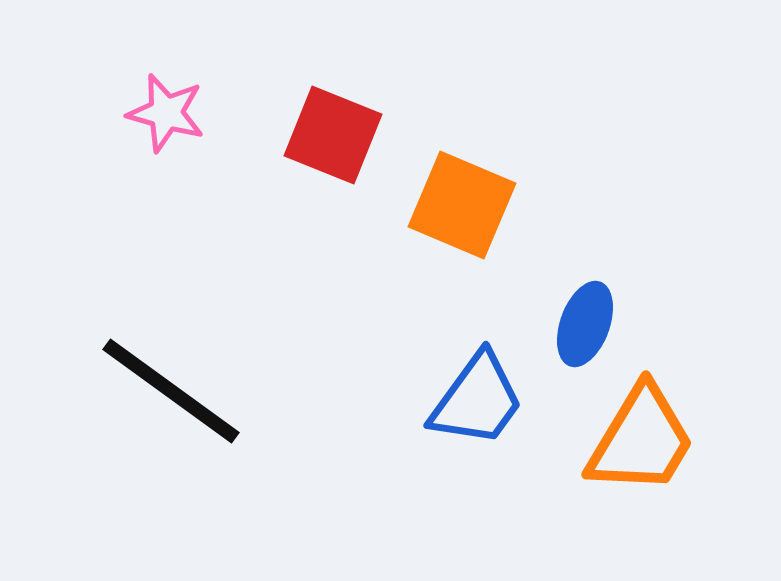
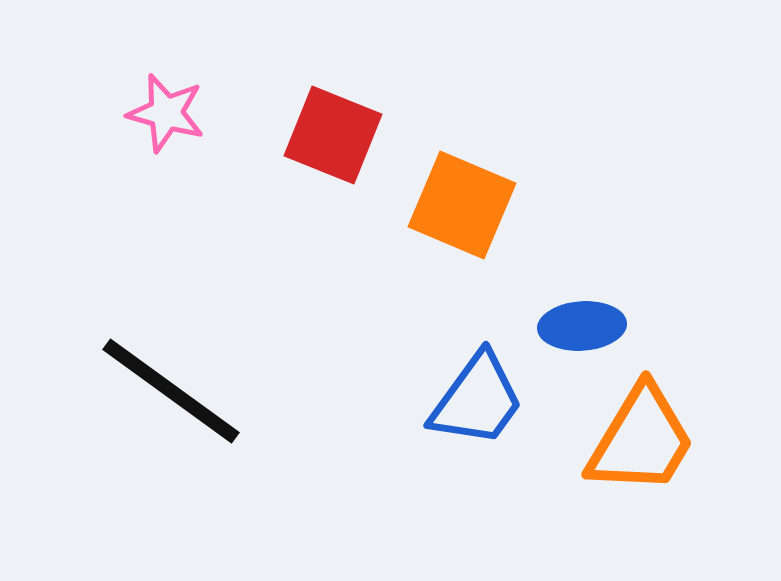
blue ellipse: moved 3 px left, 2 px down; rotated 66 degrees clockwise
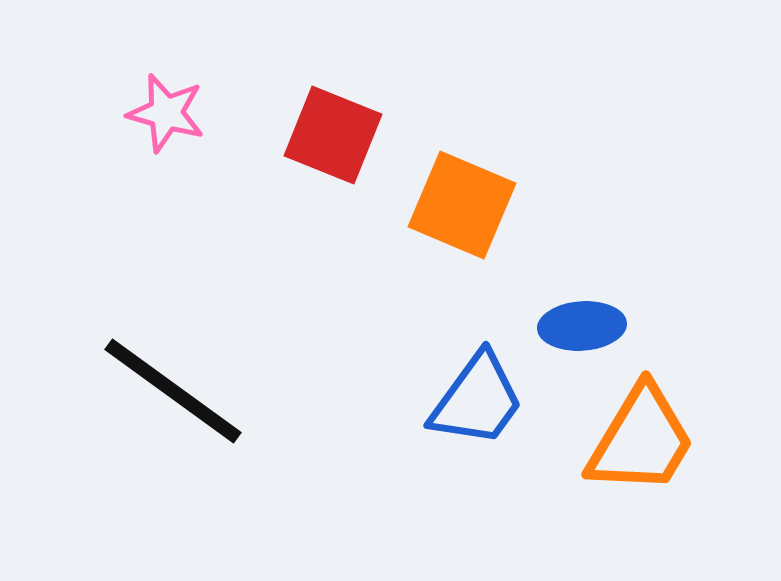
black line: moved 2 px right
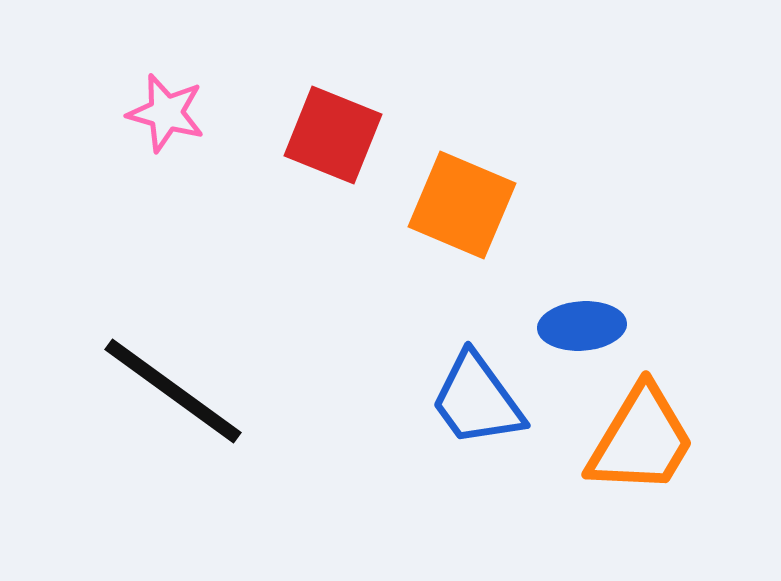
blue trapezoid: rotated 108 degrees clockwise
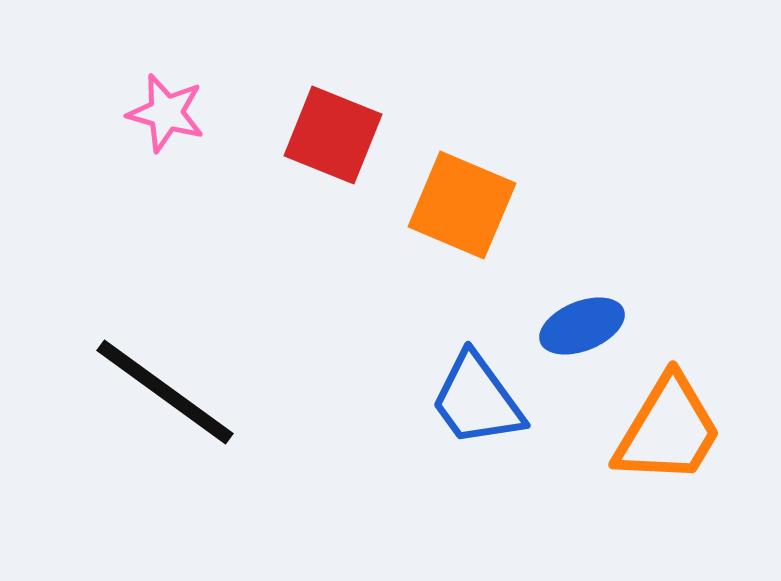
blue ellipse: rotated 18 degrees counterclockwise
black line: moved 8 px left, 1 px down
orange trapezoid: moved 27 px right, 10 px up
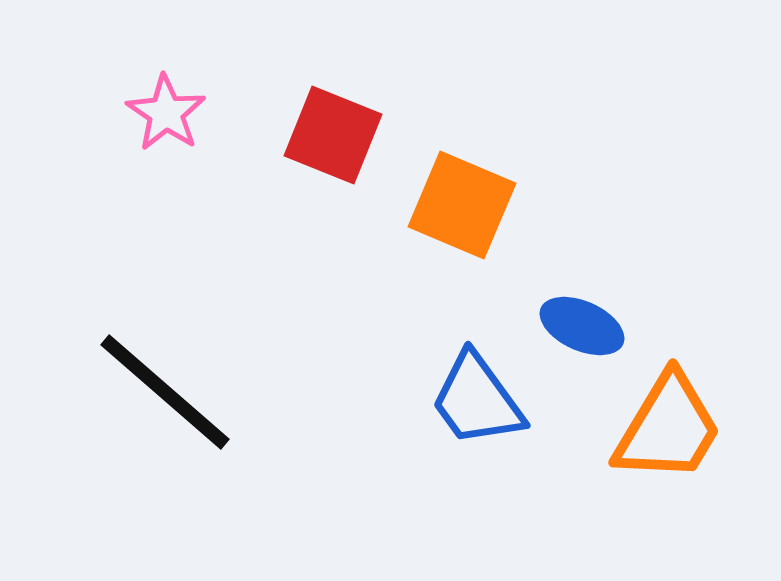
pink star: rotated 18 degrees clockwise
blue ellipse: rotated 46 degrees clockwise
black line: rotated 5 degrees clockwise
orange trapezoid: moved 2 px up
